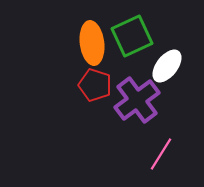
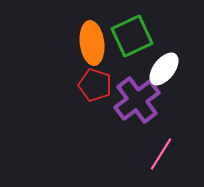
white ellipse: moved 3 px left, 3 px down
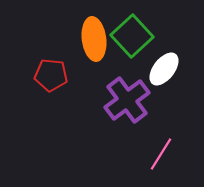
green square: rotated 18 degrees counterclockwise
orange ellipse: moved 2 px right, 4 px up
red pentagon: moved 44 px left, 10 px up; rotated 12 degrees counterclockwise
purple cross: moved 10 px left
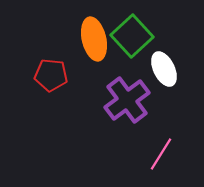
orange ellipse: rotated 6 degrees counterclockwise
white ellipse: rotated 64 degrees counterclockwise
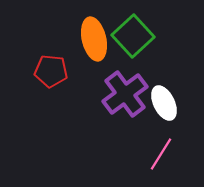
green square: moved 1 px right
white ellipse: moved 34 px down
red pentagon: moved 4 px up
purple cross: moved 2 px left, 6 px up
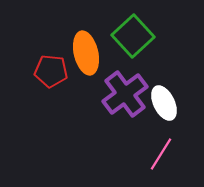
orange ellipse: moved 8 px left, 14 px down
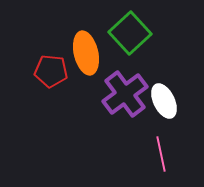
green square: moved 3 px left, 3 px up
white ellipse: moved 2 px up
pink line: rotated 44 degrees counterclockwise
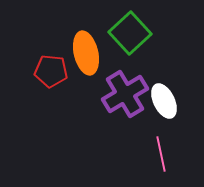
purple cross: rotated 6 degrees clockwise
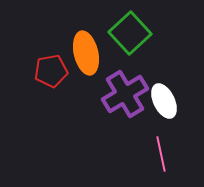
red pentagon: rotated 16 degrees counterclockwise
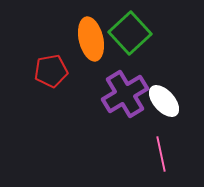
orange ellipse: moved 5 px right, 14 px up
white ellipse: rotated 16 degrees counterclockwise
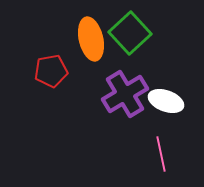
white ellipse: moved 2 px right; rotated 28 degrees counterclockwise
